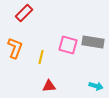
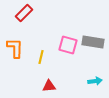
orange L-shape: rotated 20 degrees counterclockwise
cyan arrow: moved 1 px left, 5 px up; rotated 24 degrees counterclockwise
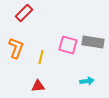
orange L-shape: moved 1 px right; rotated 20 degrees clockwise
cyan arrow: moved 8 px left
red triangle: moved 11 px left
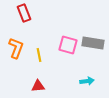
red rectangle: rotated 66 degrees counterclockwise
gray rectangle: moved 1 px down
yellow line: moved 2 px left, 2 px up; rotated 24 degrees counterclockwise
